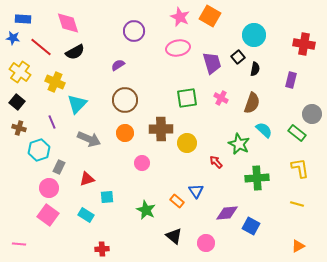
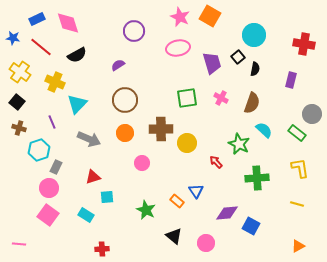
blue rectangle at (23, 19): moved 14 px right; rotated 28 degrees counterclockwise
black semicircle at (75, 52): moved 2 px right, 3 px down
gray rectangle at (59, 167): moved 3 px left
red triangle at (87, 179): moved 6 px right, 2 px up
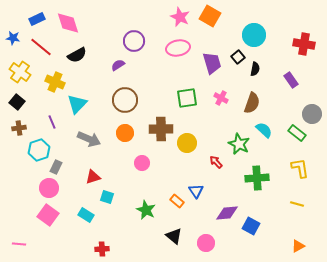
purple circle at (134, 31): moved 10 px down
purple rectangle at (291, 80): rotated 49 degrees counterclockwise
brown cross at (19, 128): rotated 24 degrees counterclockwise
cyan square at (107, 197): rotated 24 degrees clockwise
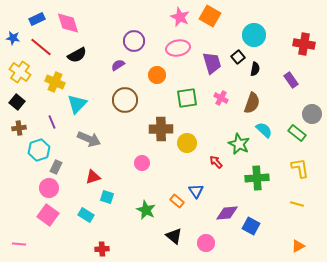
orange circle at (125, 133): moved 32 px right, 58 px up
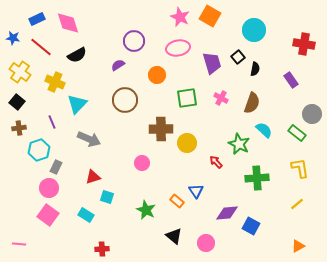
cyan circle at (254, 35): moved 5 px up
yellow line at (297, 204): rotated 56 degrees counterclockwise
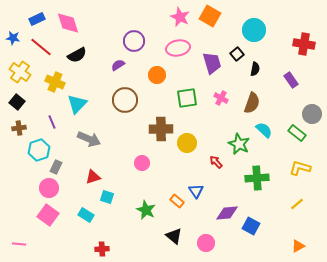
black square at (238, 57): moved 1 px left, 3 px up
yellow L-shape at (300, 168): rotated 65 degrees counterclockwise
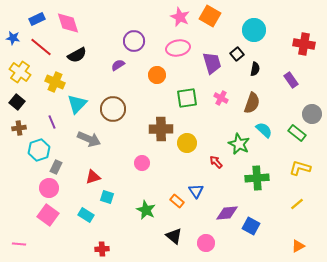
brown circle at (125, 100): moved 12 px left, 9 px down
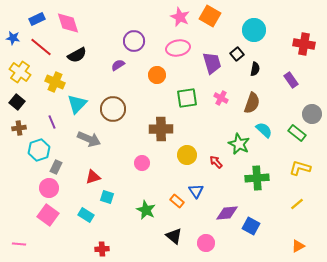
yellow circle at (187, 143): moved 12 px down
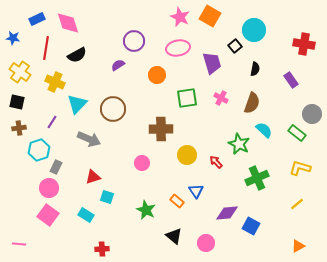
red line at (41, 47): moved 5 px right, 1 px down; rotated 60 degrees clockwise
black square at (237, 54): moved 2 px left, 8 px up
black square at (17, 102): rotated 28 degrees counterclockwise
purple line at (52, 122): rotated 56 degrees clockwise
green cross at (257, 178): rotated 20 degrees counterclockwise
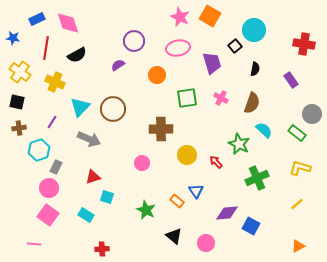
cyan triangle at (77, 104): moved 3 px right, 3 px down
pink line at (19, 244): moved 15 px right
